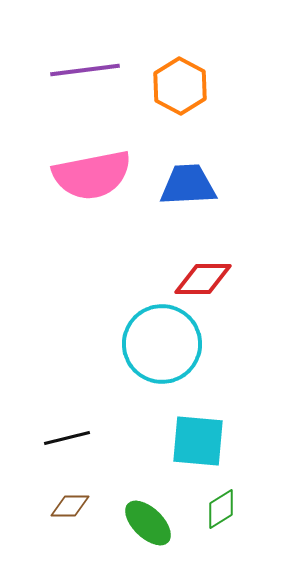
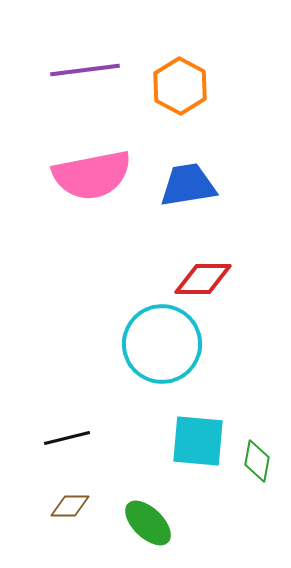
blue trapezoid: rotated 6 degrees counterclockwise
green diamond: moved 36 px right, 48 px up; rotated 48 degrees counterclockwise
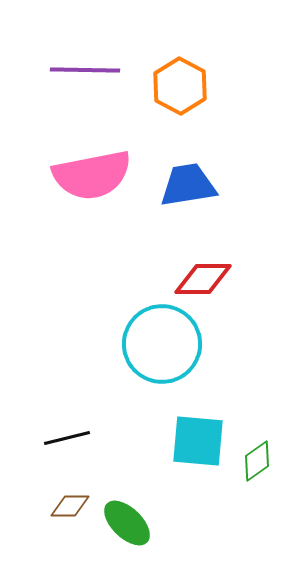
purple line: rotated 8 degrees clockwise
green diamond: rotated 45 degrees clockwise
green ellipse: moved 21 px left
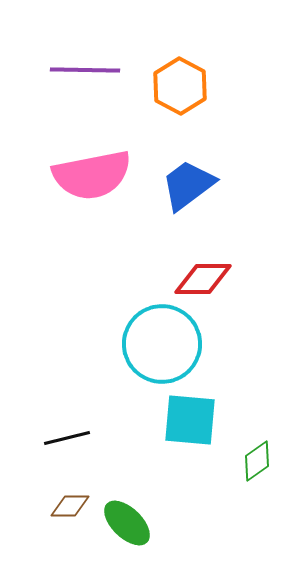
blue trapezoid: rotated 28 degrees counterclockwise
cyan square: moved 8 px left, 21 px up
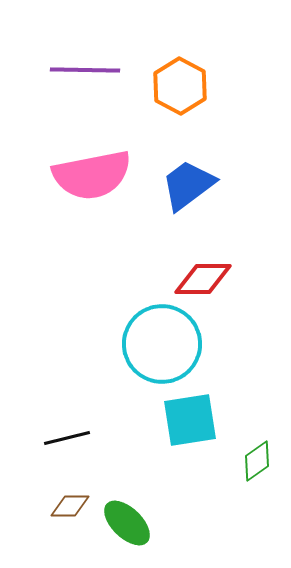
cyan square: rotated 14 degrees counterclockwise
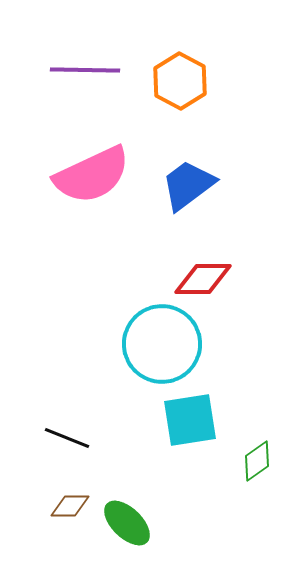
orange hexagon: moved 5 px up
pink semicircle: rotated 14 degrees counterclockwise
black line: rotated 36 degrees clockwise
